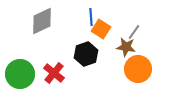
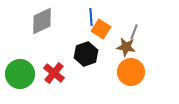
gray line: rotated 14 degrees counterclockwise
orange circle: moved 7 px left, 3 px down
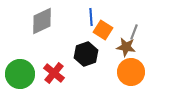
orange square: moved 2 px right, 1 px down
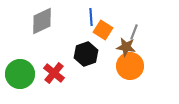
orange circle: moved 1 px left, 6 px up
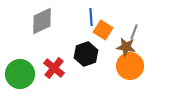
red cross: moved 5 px up
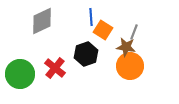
red cross: moved 1 px right
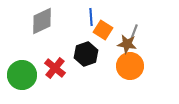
brown star: moved 1 px right, 3 px up
green circle: moved 2 px right, 1 px down
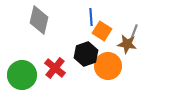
gray diamond: moved 3 px left, 1 px up; rotated 52 degrees counterclockwise
orange square: moved 1 px left, 1 px down
orange circle: moved 22 px left
